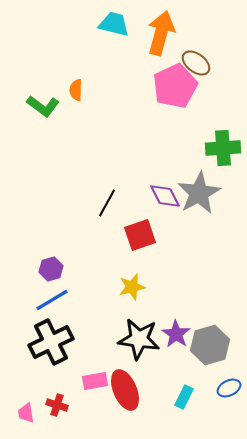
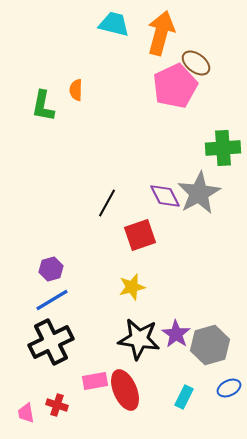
green L-shape: rotated 64 degrees clockwise
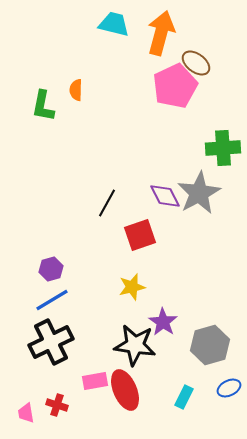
purple star: moved 13 px left, 12 px up
black star: moved 4 px left, 6 px down
